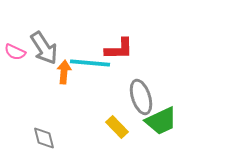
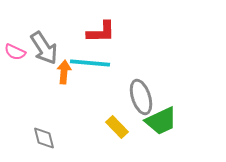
red L-shape: moved 18 px left, 17 px up
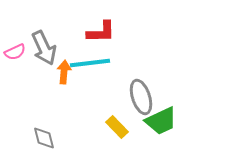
gray arrow: rotated 8 degrees clockwise
pink semicircle: rotated 50 degrees counterclockwise
cyan line: rotated 12 degrees counterclockwise
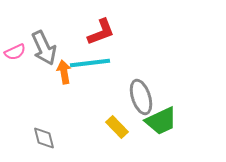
red L-shape: rotated 20 degrees counterclockwise
orange arrow: rotated 15 degrees counterclockwise
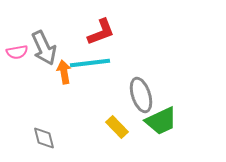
pink semicircle: moved 2 px right; rotated 15 degrees clockwise
gray ellipse: moved 2 px up
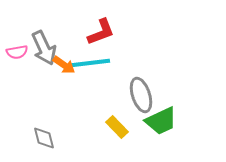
orange arrow: moved 7 px up; rotated 135 degrees clockwise
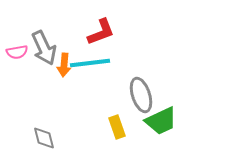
orange arrow: rotated 60 degrees clockwise
yellow rectangle: rotated 25 degrees clockwise
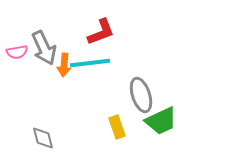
gray diamond: moved 1 px left
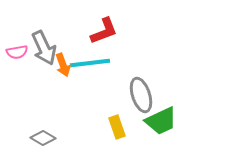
red L-shape: moved 3 px right, 1 px up
orange arrow: moved 1 px left; rotated 25 degrees counterclockwise
gray diamond: rotated 45 degrees counterclockwise
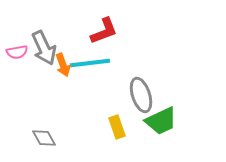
gray diamond: moved 1 px right; rotated 30 degrees clockwise
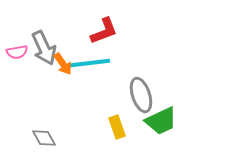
orange arrow: moved 1 px up; rotated 15 degrees counterclockwise
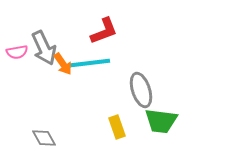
gray ellipse: moved 5 px up
green trapezoid: rotated 32 degrees clockwise
